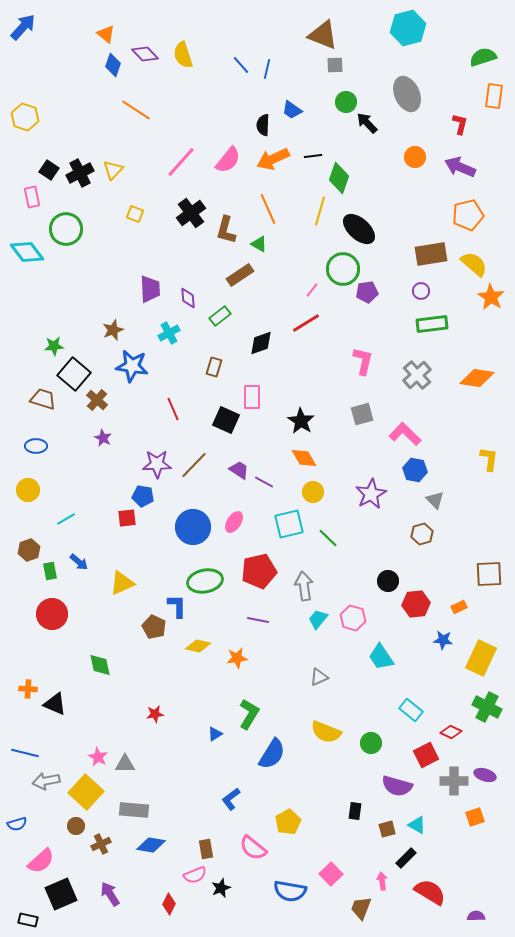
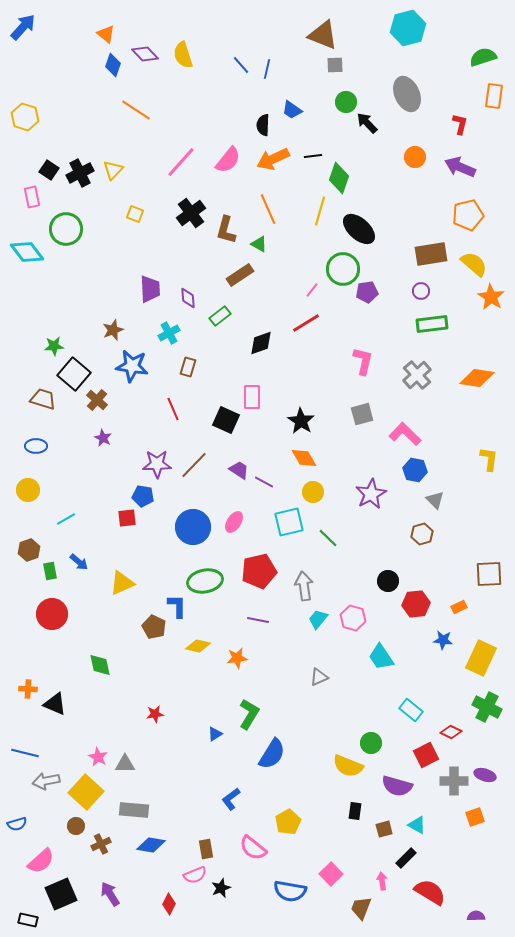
brown rectangle at (214, 367): moved 26 px left
cyan square at (289, 524): moved 2 px up
yellow semicircle at (326, 732): moved 22 px right, 34 px down
brown square at (387, 829): moved 3 px left
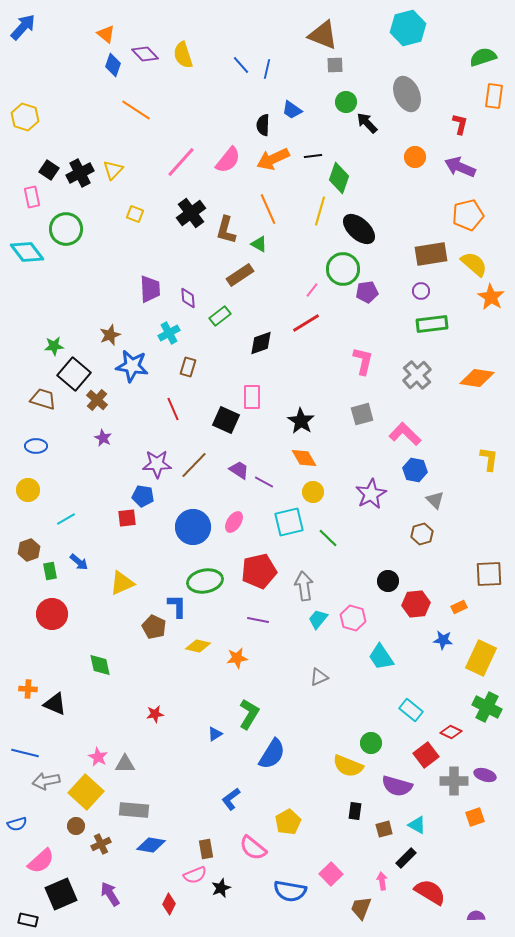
brown star at (113, 330): moved 3 px left, 5 px down
red square at (426, 755): rotated 10 degrees counterclockwise
